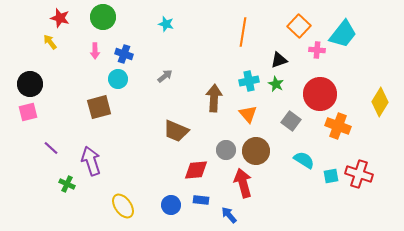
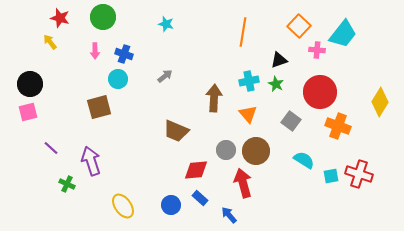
red circle: moved 2 px up
blue rectangle: moved 1 px left, 2 px up; rotated 35 degrees clockwise
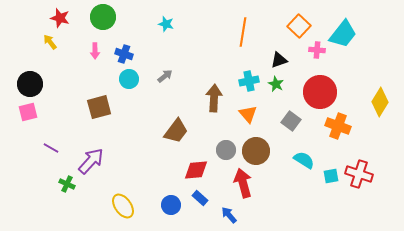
cyan circle: moved 11 px right
brown trapezoid: rotated 76 degrees counterclockwise
purple line: rotated 14 degrees counterclockwise
purple arrow: rotated 60 degrees clockwise
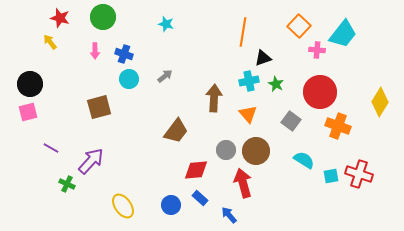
black triangle: moved 16 px left, 2 px up
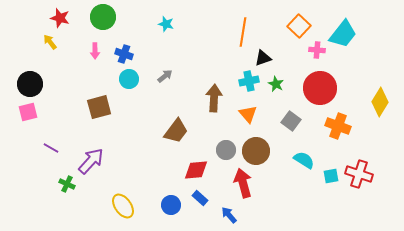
red circle: moved 4 px up
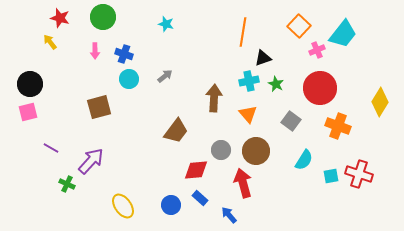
pink cross: rotated 28 degrees counterclockwise
gray circle: moved 5 px left
cyan semicircle: rotated 90 degrees clockwise
